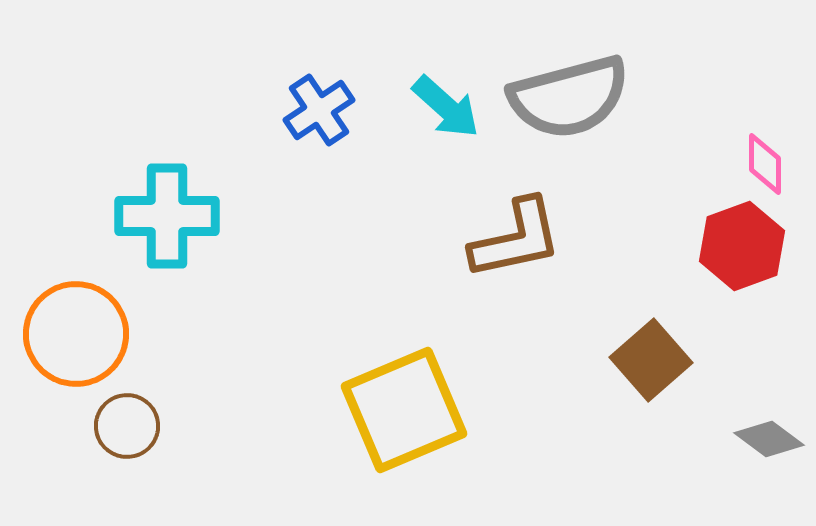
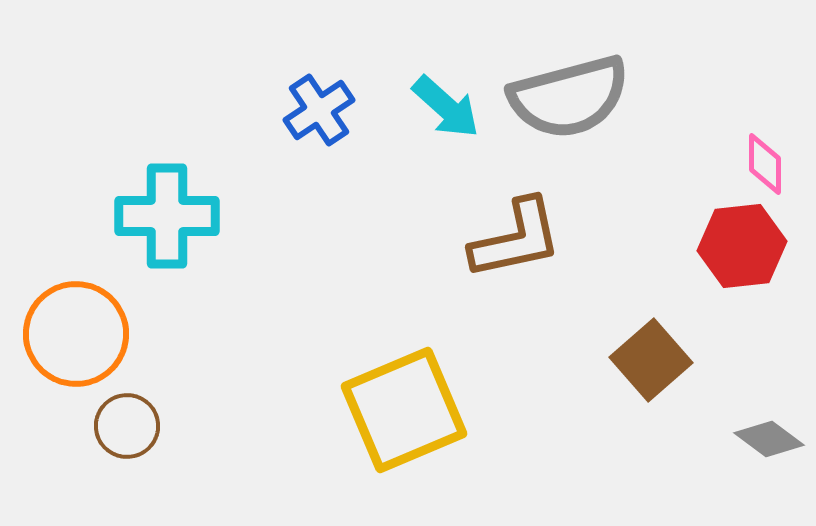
red hexagon: rotated 14 degrees clockwise
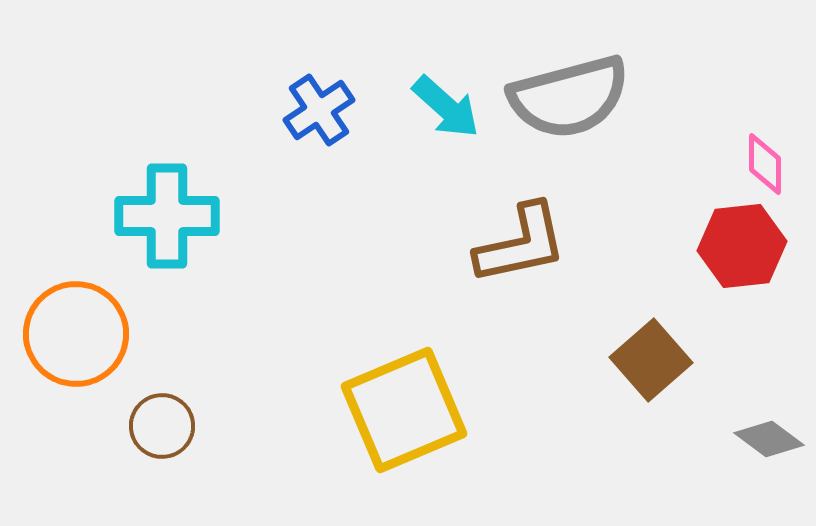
brown L-shape: moved 5 px right, 5 px down
brown circle: moved 35 px right
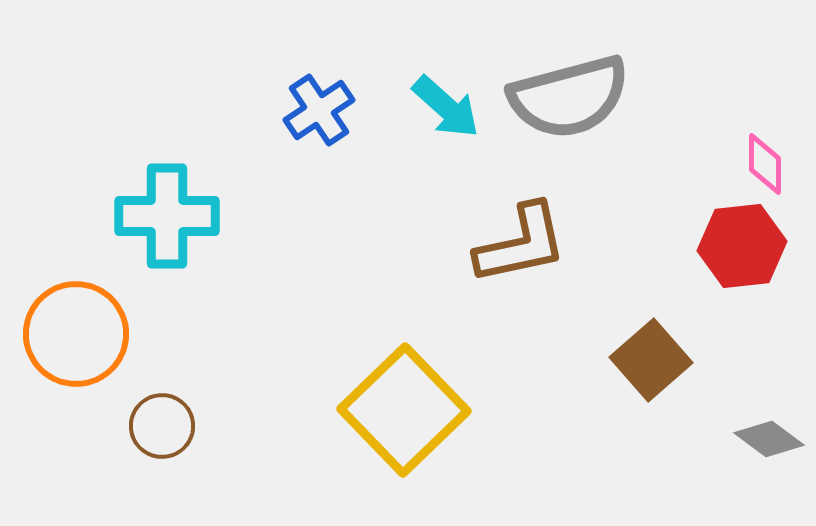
yellow square: rotated 21 degrees counterclockwise
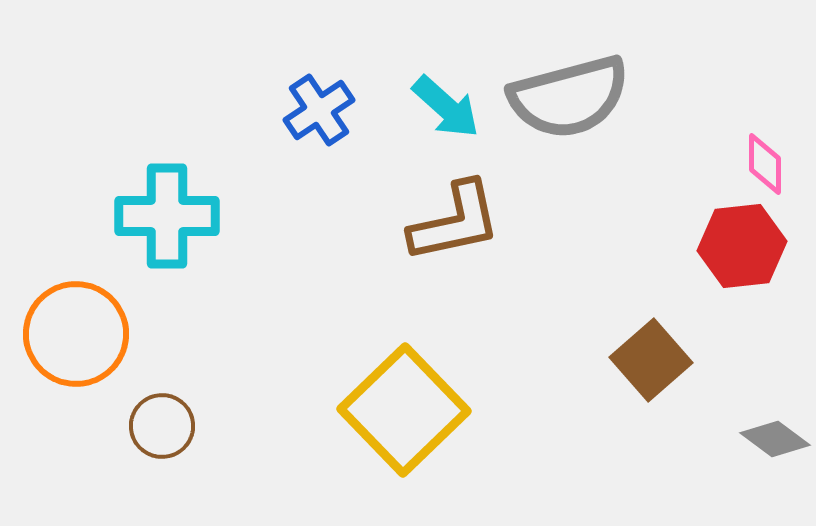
brown L-shape: moved 66 px left, 22 px up
gray diamond: moved 6 px right
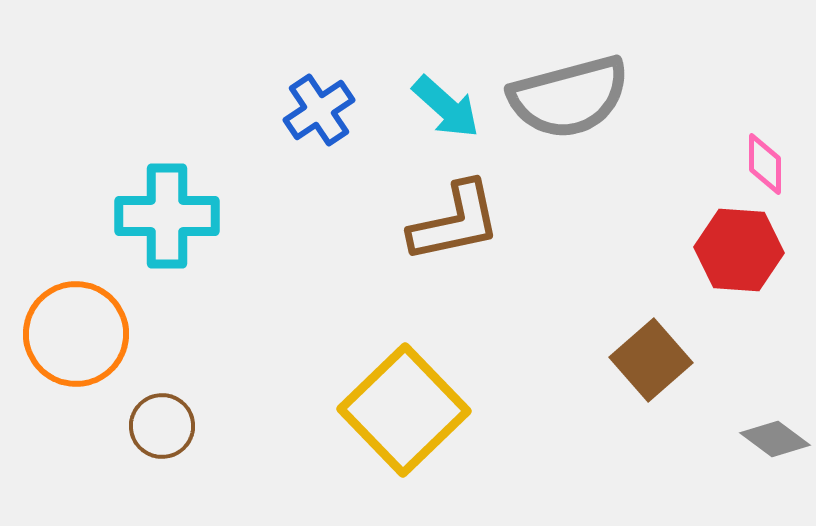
red hexagon: moved 3 px left, 4 px down; rotated 10 degrees clockwise
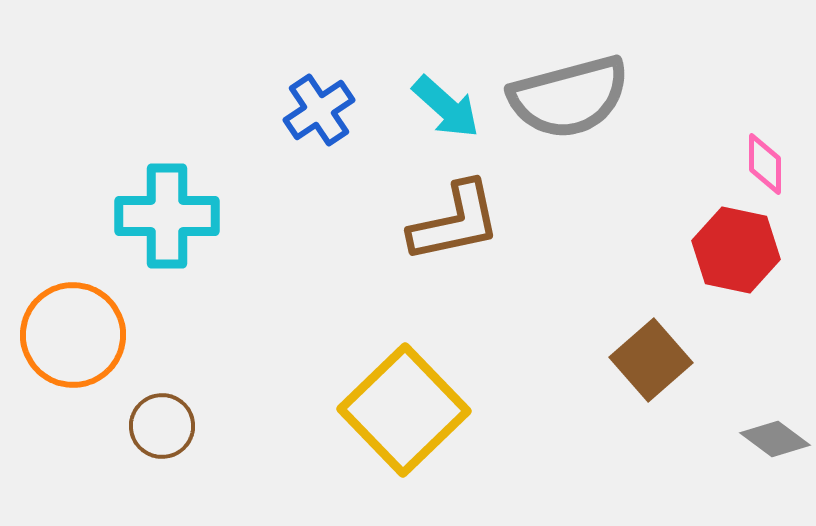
red hexagon: moved 3 px left; rotated 8 degrees clockwise
orange circle: moved 3 px left, 1 px down
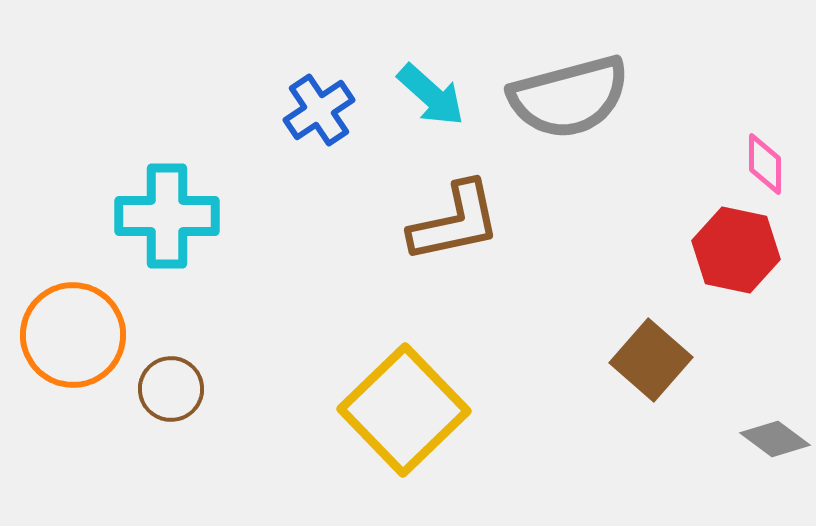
cyan arrow: moved 15 px left, 12 px up
brown square: rotated 8 degrees counterclockwise
brown circle: moved 9 px right, 37 px up
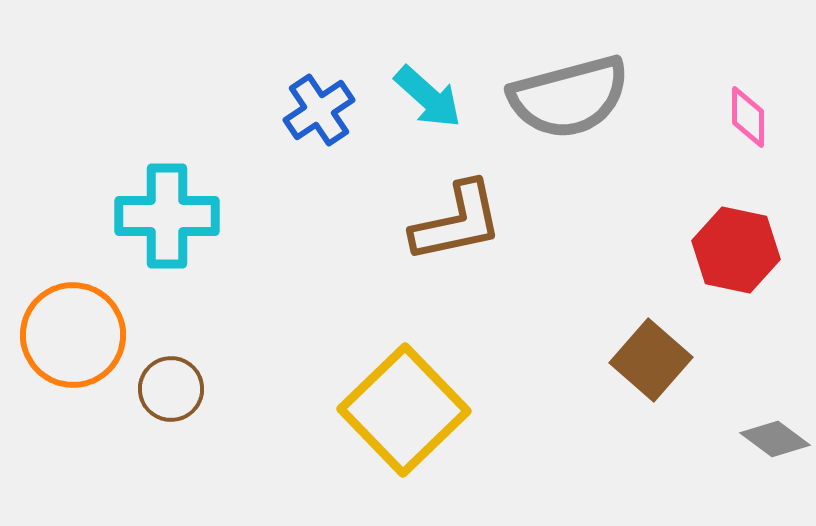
cyan arrow: moved 3 px left, 2 px down
pink diamond: moved 17 px left, 47 px up
brown L-shape: moved 2 px right
